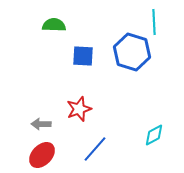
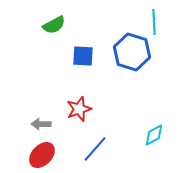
green semicircle: rotated 150 degrees clockwise
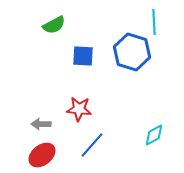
red star: rotated 25 degrees clockwise
blue line: moved 3 px left, 4 px up
red ellipse: rotated 8 degrees clockwise
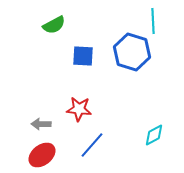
cyan line: moved 1 px left, 1 px up
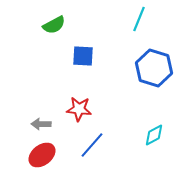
cyan line: moved 14 px left, 2 px up; rotated 25 degrees clockwise
blue hexagon: moved 22 px right, 16 px down
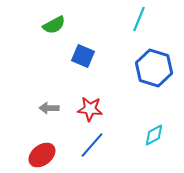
blue square: rotated 20 degrees clockwise
red star: moved 11 px right
gray arrow: moved 8 px right, 16 px up
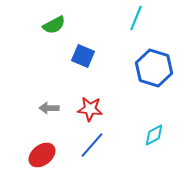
cyan line: moved 3 px left, 1 px up
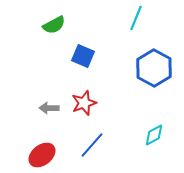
blue hexagon: rotated 12 degrees clockwise
red star: moved 6 px left, 6 px up; rotated 25 degrees counterclockwise
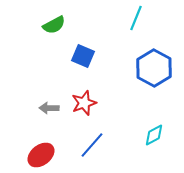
red ellipse: moved 1 px left
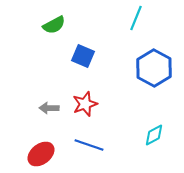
red star: moved 1 px right, 1 px down
blue line: moved 3 px left; rotated 68 degrees clockwise
red ellipse: moved 1 px up
